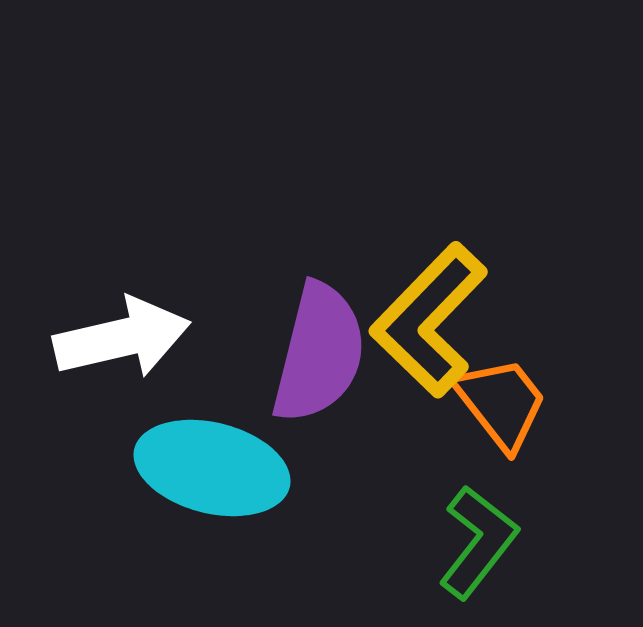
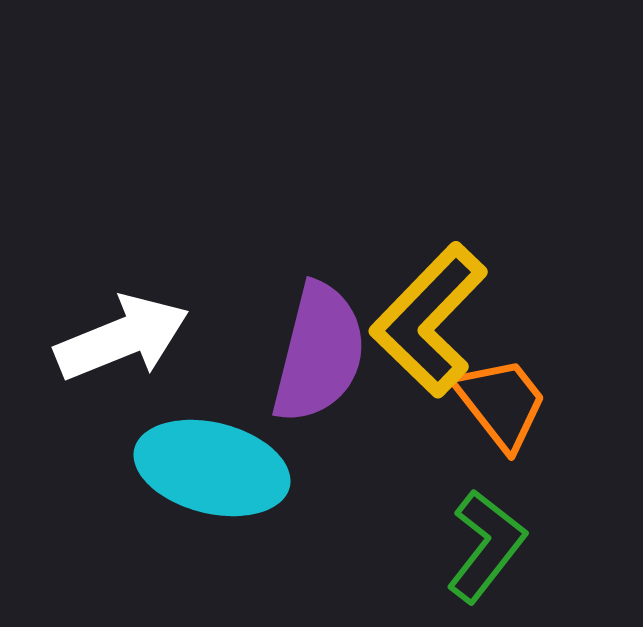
white arrow: rotated 9 degrees counterclockwise
green L-shape: moved 8 px right, 4 px down
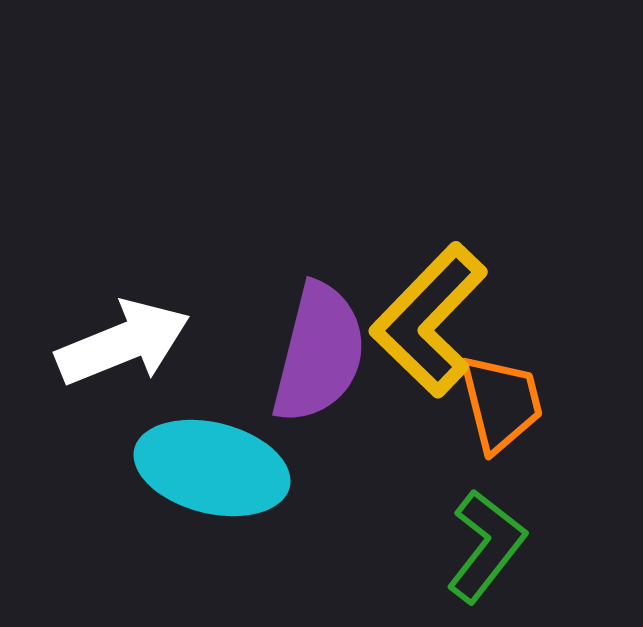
white arrow: moved 1 px right, 5 px down
orange trapezoid: rotated 24 degrees clockwise
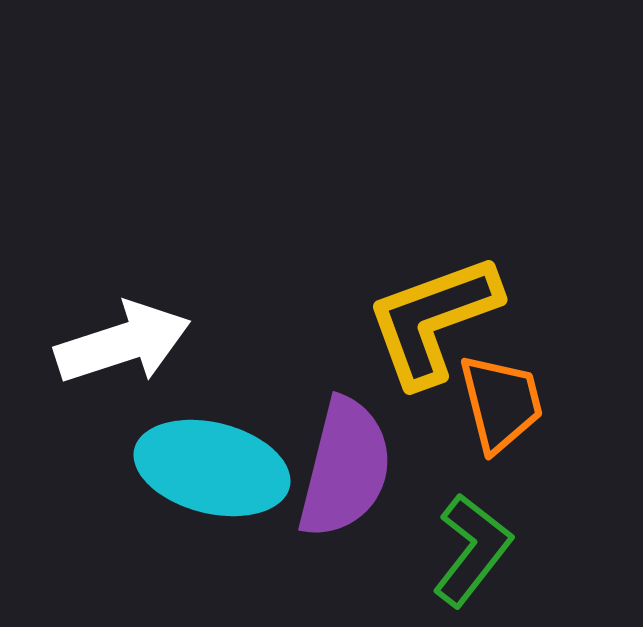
yellow L-shape: moved 4 px right; rotated 26 degrees clockwise
white arrow: rotated 4 degrees clockwise
purple semicircle: moved 26 px right, 115 px down
green L-shape: moved 14 px left, 4 px down
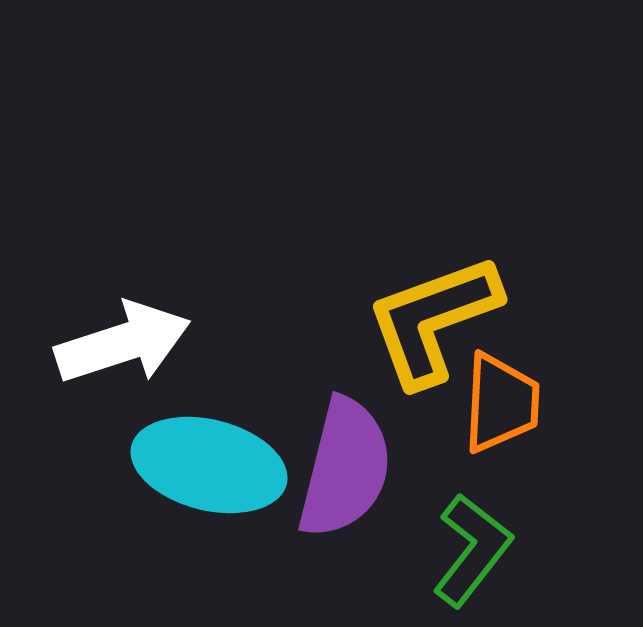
orange trapezoid: rotated 17 degrees clockwise
cyan ellipse: moved 3 px left, 3 px up
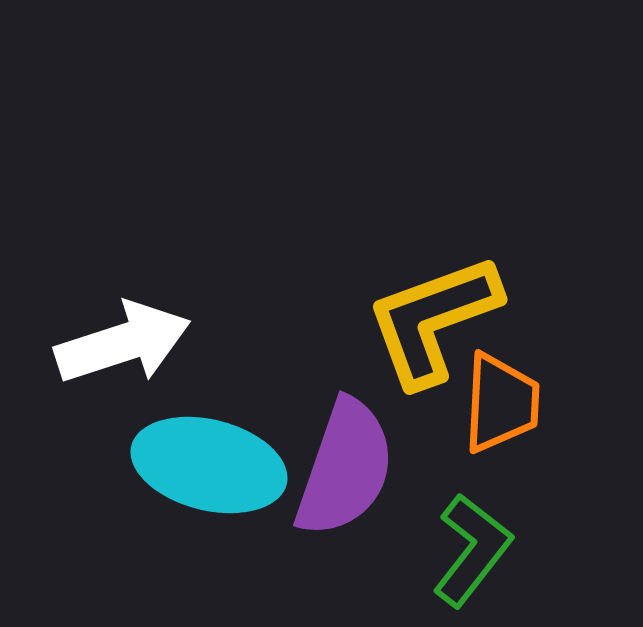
purple semicircle: rotated 5 degrees clockwise
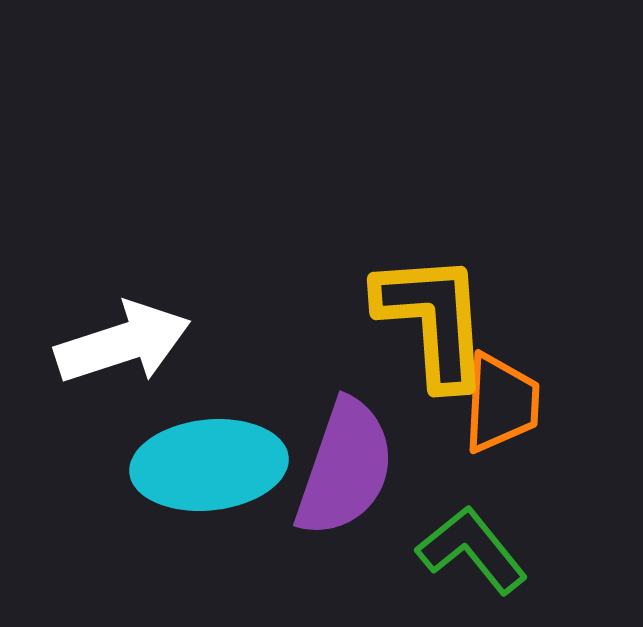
yellow L-shape: rotated 106 degrees clockwise
cyan ellipse: rotated 20 degrees counterclockwise
green L-shape: rotated 77 degrees counterclockwise
